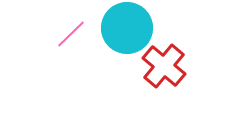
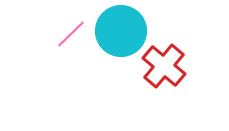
cyan circle: moved 6 px left, 3 px down
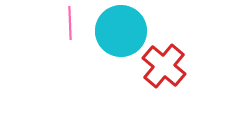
pink line: moved 1 px left, 11 px up; rotated 48 degrees counterclockwise
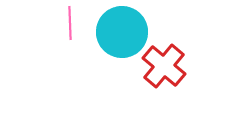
cyan circle: moved 1 px right, 1 px down
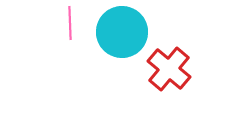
red cross: moved 5 px right, 3 px down
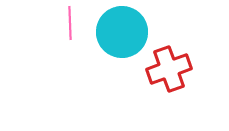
red cross: rotated 30 degrees clockwise
